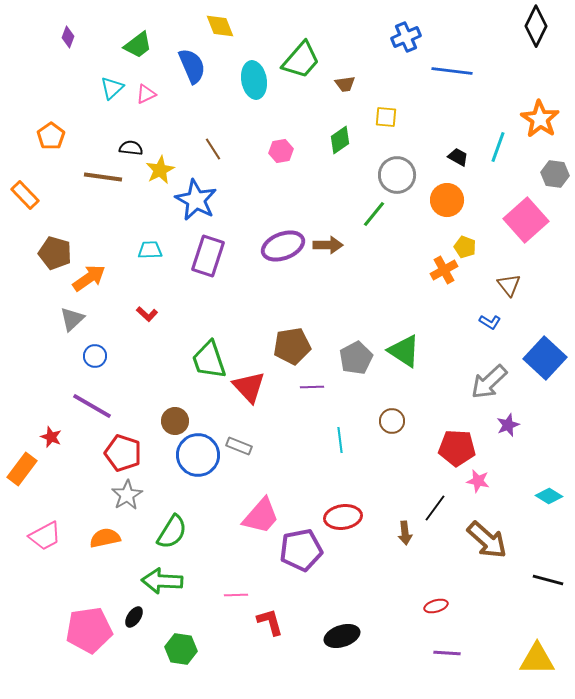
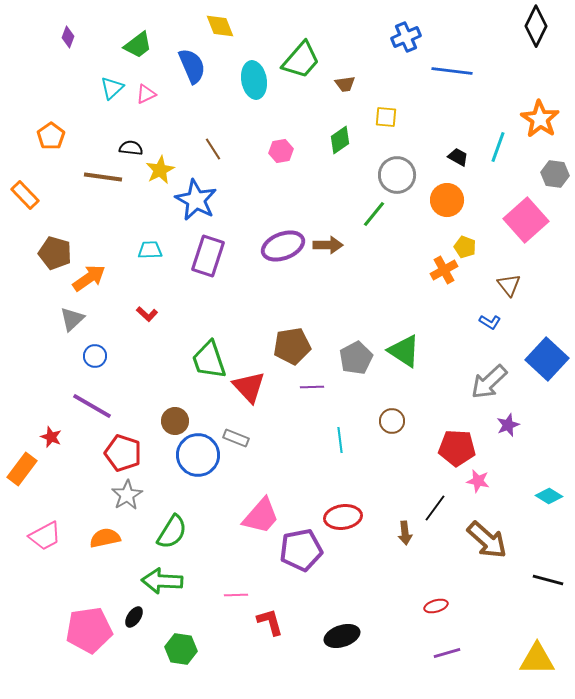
blue square at (545, 358): moved 2 px right, 1 px down
gray rectangle at (239, 446): moved 3 px left, 8 px up
purple line at (447, 653): rotated 20 degrees counterclockwise
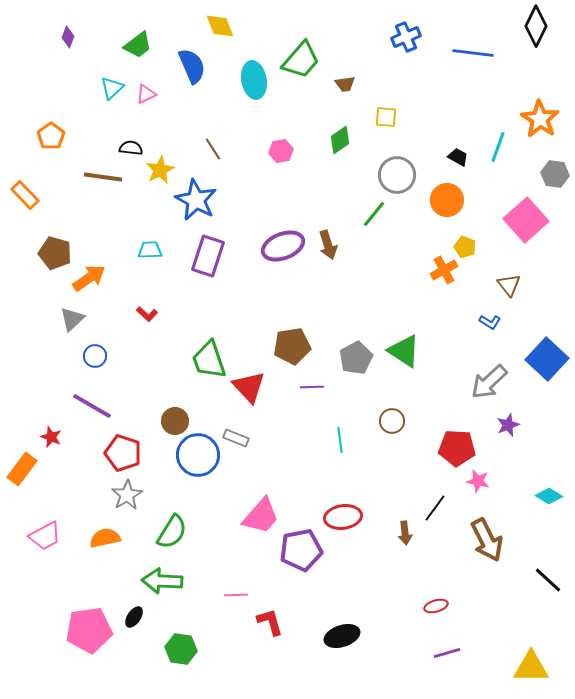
blue line at (452, 71): moved 21 px right, 18 px up
brown arrow at (328, 245): rotated 72 degrees clockwise
brown arrow at (487, 540): rotated 21 degrees clockwise
black line at (548, 580): rotated 28 degrees clockwise
yellow triangle at (537, 659): moved 6 px left, 8 px down
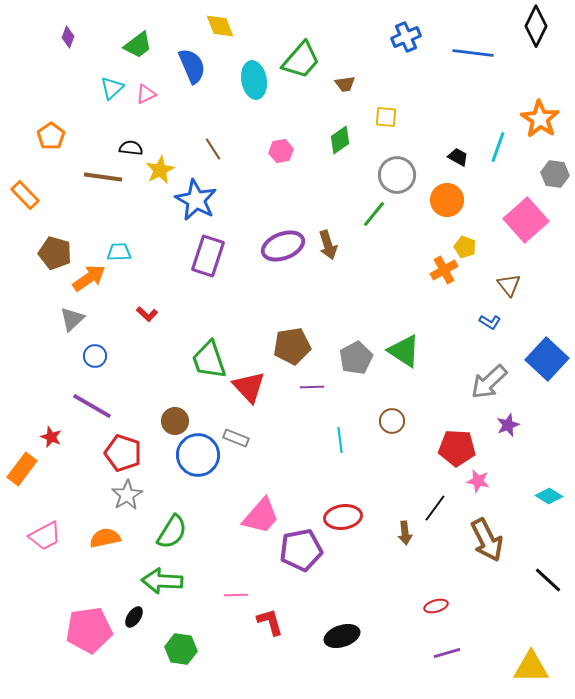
cyan trapezoid at (150, 250): moved 31 px left, 2 px down
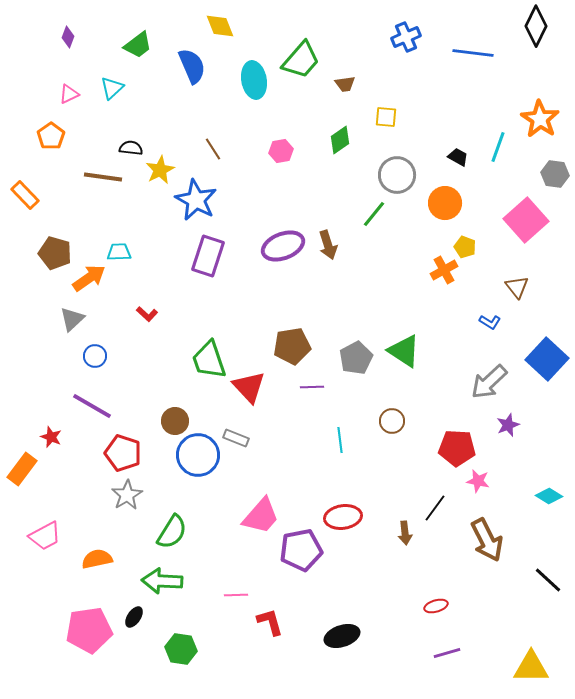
pink triangle at (146, 94): moved 77 px left
orange circle at (447, 200): moved 2 px left, 3 px down
brown triangle at (509, 285): moved 8 px right, 2 px down
orange semicircle at (105, 538): moved 8 px left, 21 px down
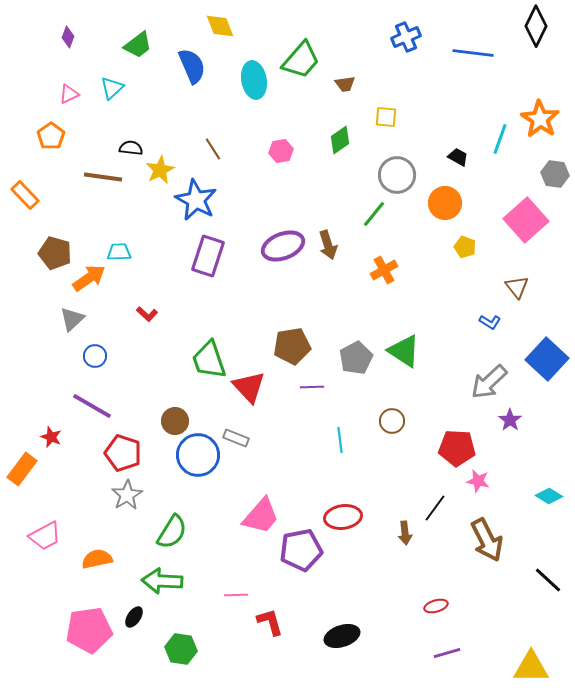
cyan line at (498, 147): moved 2 px right, 8 px up
orange cross at (444, 270): moved 60 px left
purple star at (508, 425): moved 2 px right, 5 px up; rotated 15 degrees counterclockwise
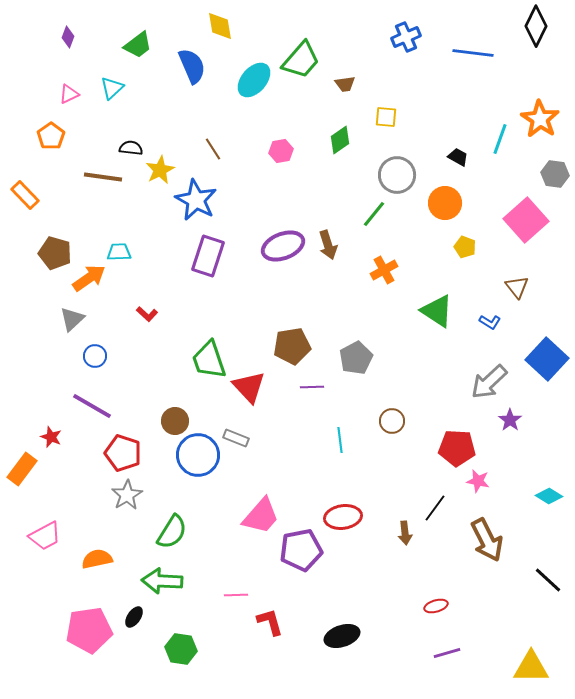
yellow diamond at (220, 26): rotated 12 degrees clockwise
cyan ellipse at (254, 80): rotated 51 degrees clockwise
green triangle at (404, 351): moved 33 px right, 40 px up
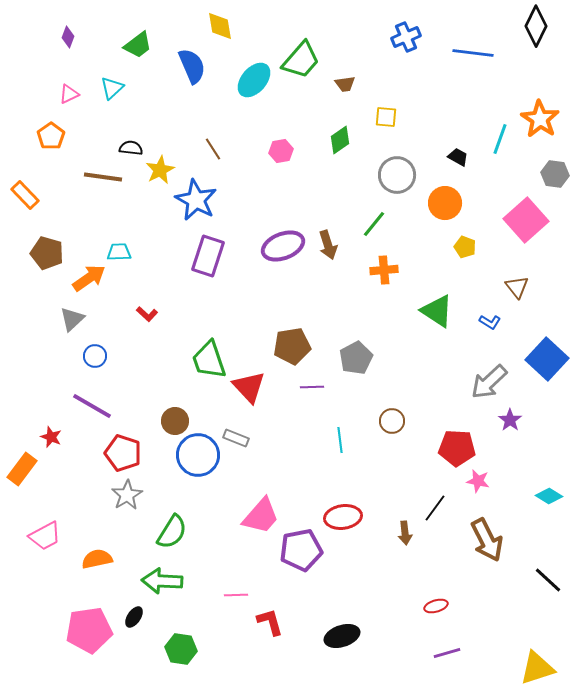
green line at (374, 214): moved 10 px down
brown pentagon at (55, 253): moved 8 px left
orange cross at (384, 270): rotated 24 degrees clockwise
yellow triangle at (531, 667): moved 6 px right, 1 px down; rotated 18 degrees counterclockwise
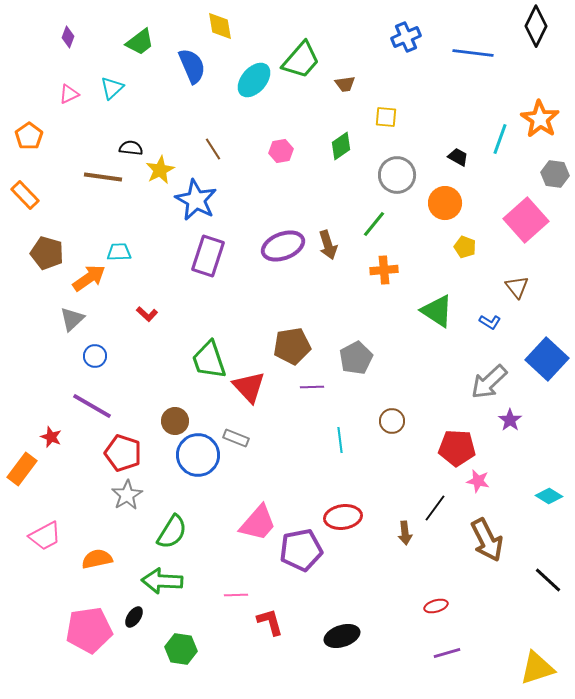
green trapezoid at (138, 45): moved 2 px right, 3 px up
orange pentagon at (51, 136): moved 22 px left
green diamond at (340, 140): moved 1 px right, 6 px down
pink trapezoid at (261, 516): moved 3 px left, 7 px down
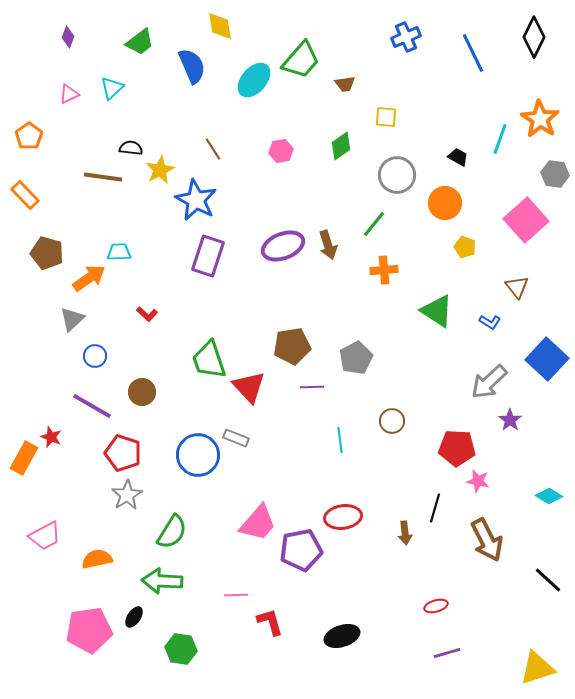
black diamond at (536, 26): moved 2 px left, 11 px down
blue line at (473, 53): rotated 57 degrees clockwise
brown circle at (175, 421): moved 33 px left, 29 px up
orange rectangle at (22, 469): moved 2 px right, 11 px up; rotated 8 degrees counterclockwise
black line at (435, 508): rotated 20 degrees counterclockwise
